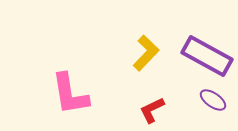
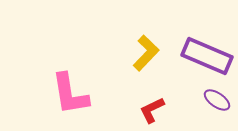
purple rectangle: rotated 6 degrees counterclockwise
purple ellipse: moved 4 px right
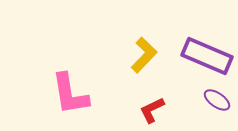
yellow L-shape: moved 2 px left, 2 px down
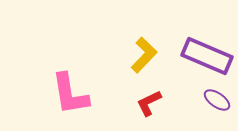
red L-shape: moved 3 px left, 7 px up
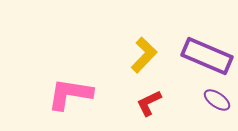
pink L-shape: rotated 108 degrees clockwise
